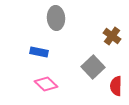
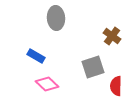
blue rectangle: moved 3 px left, 4 px down; rotated 18 degrees clockwise
gray square: rotated 25 degrees clockwise
pink diamond: moved 1 px right
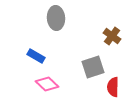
red semicircle: moved 3 px left, 1 px down
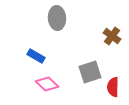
gray ellipse: moved 1 px right
gray square: moved 3 px left, 5 px down
